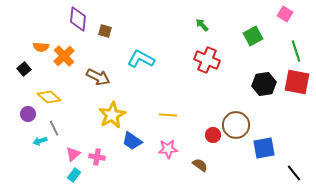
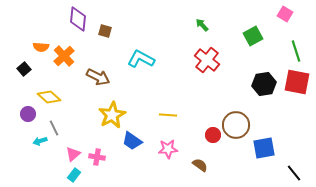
red cross: rotated 15 degrees clockwise
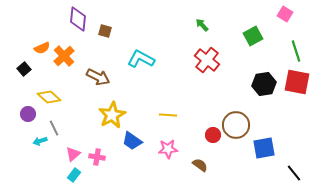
orange semicircle: moved 1 px right, 1 px down; rotated 28 degrees counterclockwise
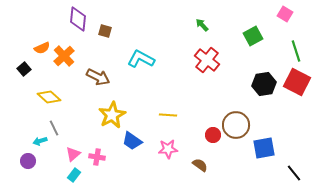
red square: rotated 16 degrees clockwise
purple circle: moved 47 px down
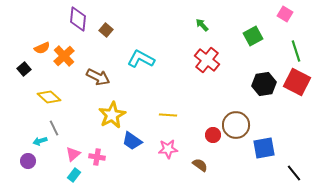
brown square: moved 1 px right, 1 px up; rotated 24 degrees clockwise
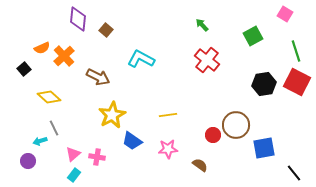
yellow line: rotated 12 degrees counterclockwise
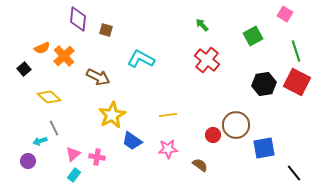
brown square: rotated 24 degrees counterclockwise
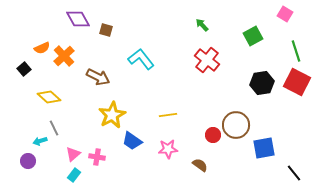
purple diamond: rotated 35 degrees counterclockwise
cyan L-shape: rotated 24 degrees clockwise
black hexagon: moved 2 px left, 1 px up
